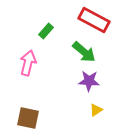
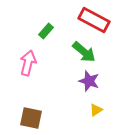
purple star: rotated 15 degrees clockwise
brown square: moved 3 px right
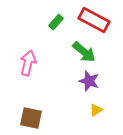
green rectangle: moved 10 px right, 9 px up
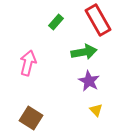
red rectangle: moved 4 px right; rotated 32 degrees clockwise
green arrow: rotated 50 degrees counterclockwise
purple star: rotated 10 degrees clockwise
yellow triangle: rotated 40 degrees counterclockwise
brown square: rotated 20 degrees clockwise
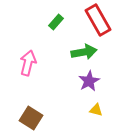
purple star: rotated 15 degrees clockwise
yellow triangle: rotated 32 degrees counterclockwise
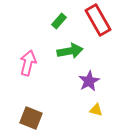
green rectangle: moved 3 px right, 1 px up
green arrow: moved 14 px left, 1 px up
brown square: rotated 10 degrees counterclockwise
